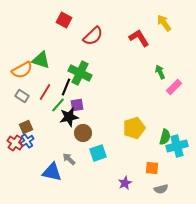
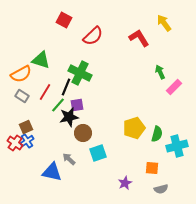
orange semicircle: moved 1 px left, 4 px down
green semicircle: moved 8 px left, 3 px up
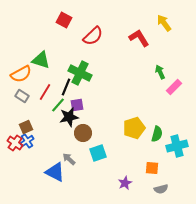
blue triangle: moved 3 px right; rotated 15 degrees clockwise
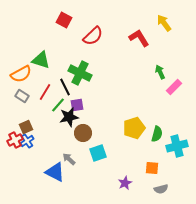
black line: moved 1 px left; rotated 48 degrees counterclockwise
red cross: moved 3 px up; rotated 28 degrees clockwise
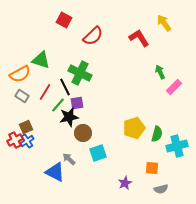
orange semicircle: moved 1 px left
purple square: moved 2 px up
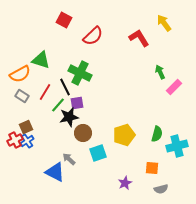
yellow pentagon: moved 10 px left, 7 px down
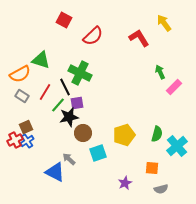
cyan cross: rotated 25 degrees counterclockwise
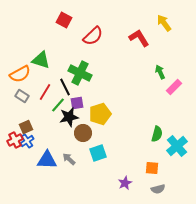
yellow pentagon: moved 24 px left, 21 px up
blue triangle: moved 8 px left, 12 px up; rotated 25 degrees counterclockwise
gray semicircle: moved 3 px left
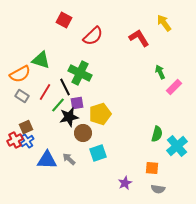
gray semicircle: rotated 24 degrees clockwise
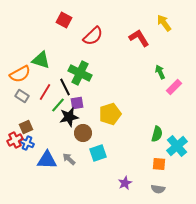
yellow pentagon: moved 10 px right
blue cross: moved 2 px down; rotated 32 degrees counterclockwise
orange square: moved 7 px right, 4 px up
